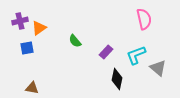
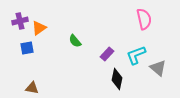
purple rectangle: moved 1 px right, 2 px down
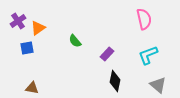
purple cross: moved 2 px left; rotated 21 degrees counterclockwise
orange triangle: moved 1 px left
cyan L-shape: moved 12 px right
gray triangle: moved 17 px down
black diamond: moved 2 px left, 2 px down
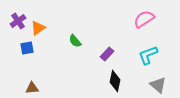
pink semicircle: rotated 110 degrees counterclockwise
brown triangle: rotated 16 degrees counterclockwise
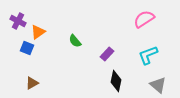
purple cross: rotated 28 degrees counterclockwise
orange triangle: moved 4 px down
blue square: rotated 32 degrees clockwise
black diamond: moved 1 px right
brown triangle: moved 5 px up; rotated 24 degrees counterclockwise
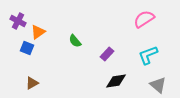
black diamond: rotated 70 degrees clockwise
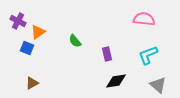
pink semicircle: rotated 40 degrees clockwise
purple rectangle: rotated 56 degrees counterclockwise
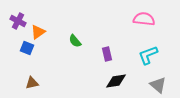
brown triangle: rotated 16 degrees clockwise
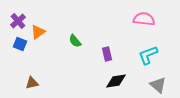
purple cross: rotated 21 degrees clockwise
blue square: moved 7 px left, 4 px up
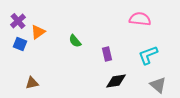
pink semicircle: moved 4 px left
